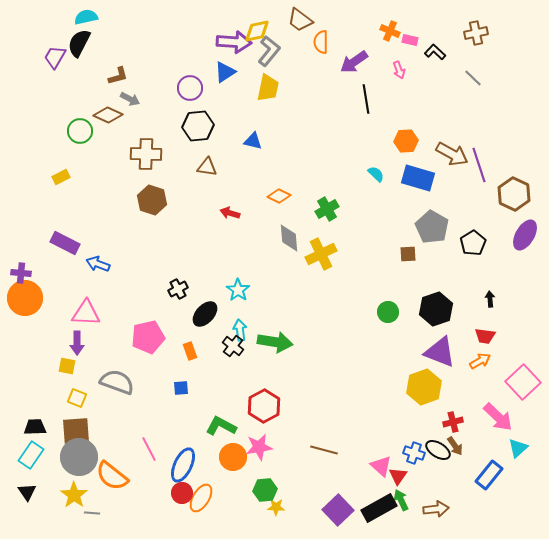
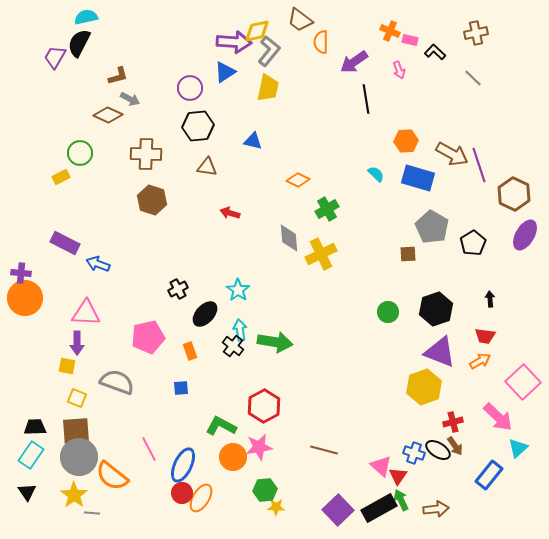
green circle at (80, 131): moved 22 px down
orange diamond at (279, 196): moved 19 px right, 16 px up
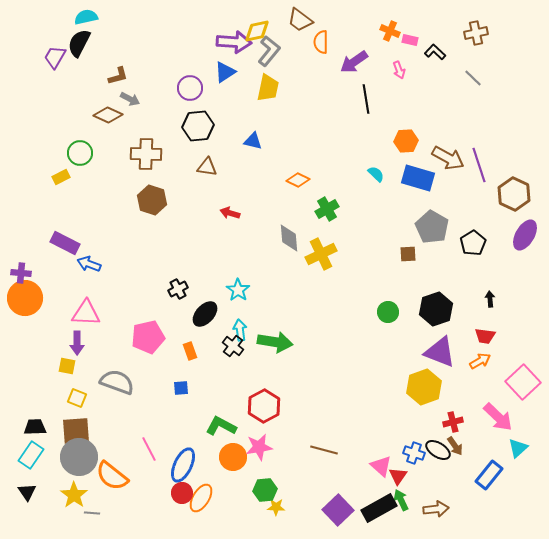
brown arrow at (452, 154): moved 4 px left, 4 px down
blue arrow at (98, 264): moved 9 px left
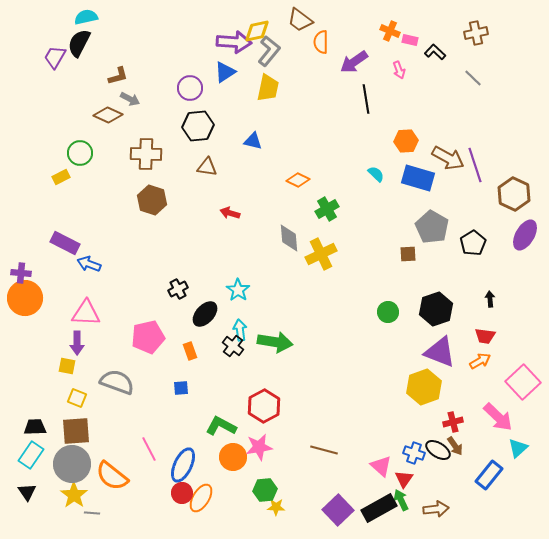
purple line at (479, 165): moved 4 px left
gray circle at (79, 457): moved 7 px left, 7 px down
red triangle at (398, 476): moved 6 px right, 3 px down
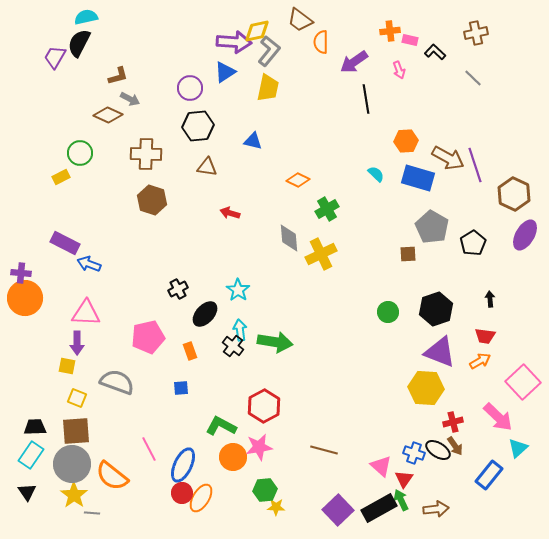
orange cross at (390, 31): rotated 30 degrees counterclockwise
yellow hexagon at (424, 387): moved 2 px right, 1 px down; rotated 24 degrees clockwise
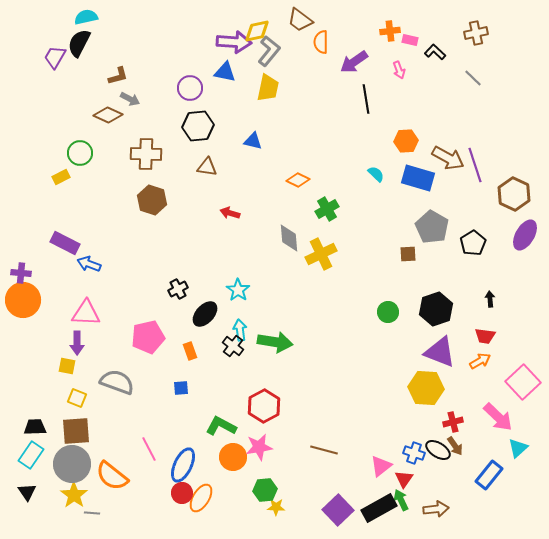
blue triangle at (225, 72): rotated 45 degrees clockwise
orange circle at (25, 298): moved 2 px left, 2 px down
pink triangle at (381, 466): rotated 40 degrees clockwise
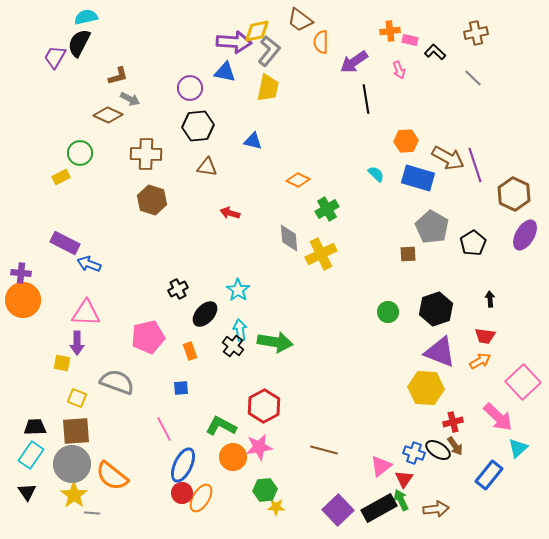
yellow square at (67, 366): moved 5 px left, 3 px up
pink line at (149, 449): moved 15 px right, 20 px up
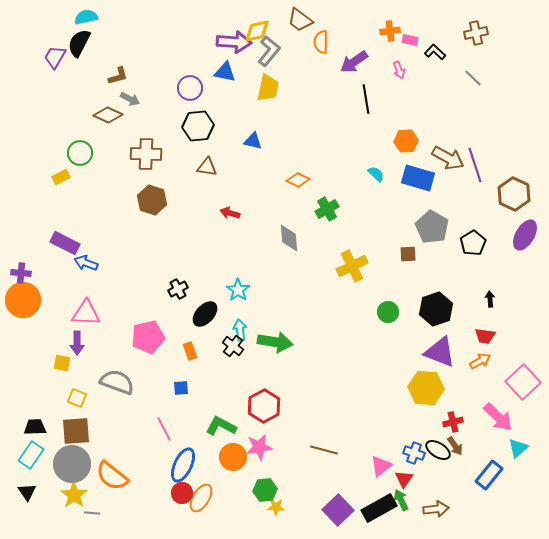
yellow cross at (321, 254): moved 31 px right, 12 px down
blue arrow at (89, 264): moved 3 px left, 1 px up
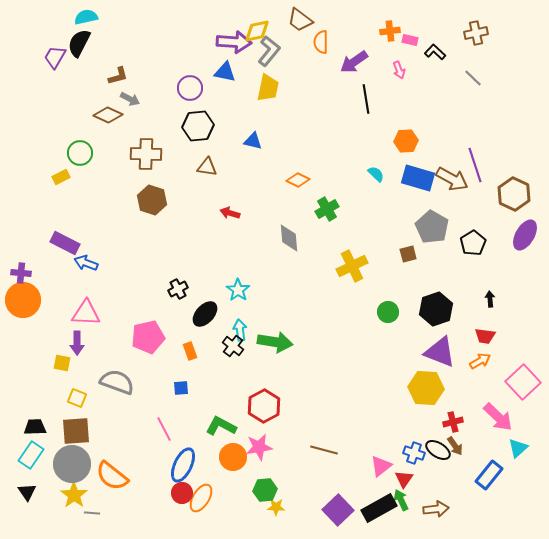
brown arrow at (448, 158): moved 4 px right, 21 px down
brown square at (408, 254): rotated 12 degrees counterclockwise
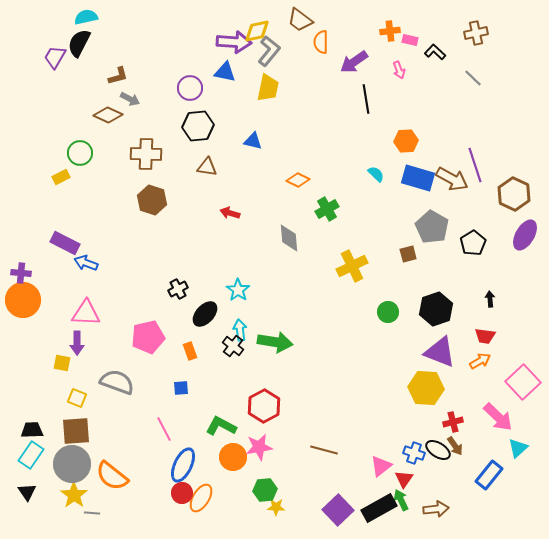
black trapezoid at (35, 427): moved 3 px left, 3 px down
